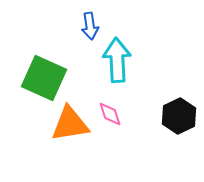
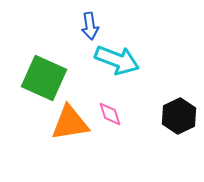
cyan arrow: rotated 114 degrees clockwise
orange triangle: moved 1 px up
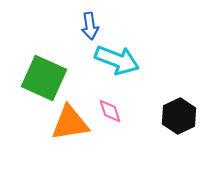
pink diamond: moved 3 px up
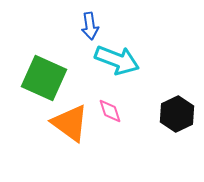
black hexagon: moved 2 px left, 2 px up
orange triangle: rotated 45 degrees clockwise
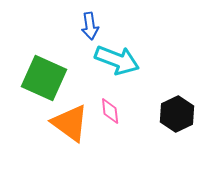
pink diamond: rotated 12 degrees clockwise
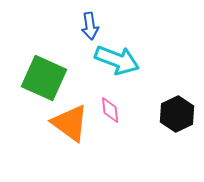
pink diamond: moved 1 px up
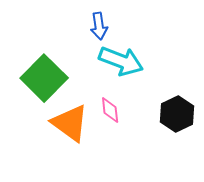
blue arrow: moved 9 px right
cyan arrow: moved 4 px right, 1 px down
green square: rotated 21 degrees clockwise
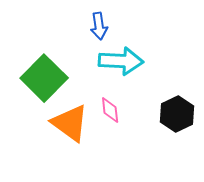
cyan arrow: rotated 18 degrees counterclockwise
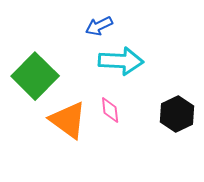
blue arrow: rotated 72 degrees clockwise
green square: moved 9 px left, 2 px up
orange triangle: moved 2 px left, 3 px up
